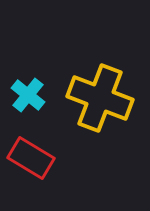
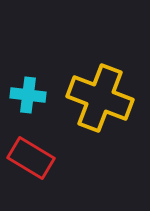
cyan cross: rotated 32 degrees counterclockwise
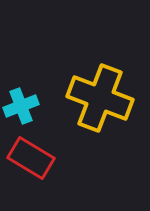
cyan cross: moved 7 px left, 11 px down; rotated 28 degrees counterclockwise
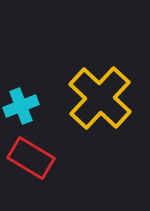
yellow cross: rotated 22 degrees clockwise
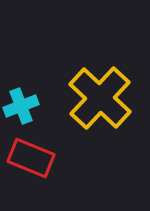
red rectangle: rotated 9 degrees counterclockwise
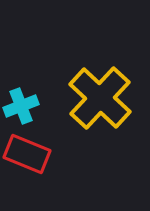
red rectangle: moved 4 px left, 4 px up
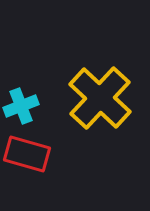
red rectangle: rotated 6 degrees counterclockwise
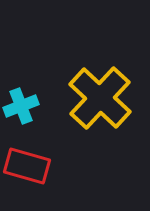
red rectangle: moved 12 px down
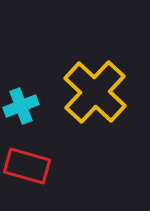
yellow cross: moved 5 px left, 6 px up
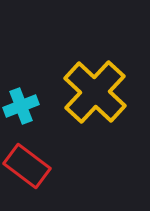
red rectangle: rotated 21 degrees clockwise
